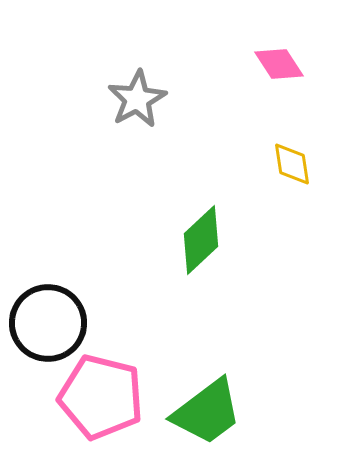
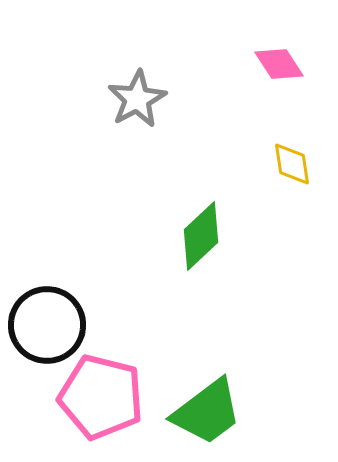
green diamond: moved 4 px up
black circle: moved 1 px left, 2 px down
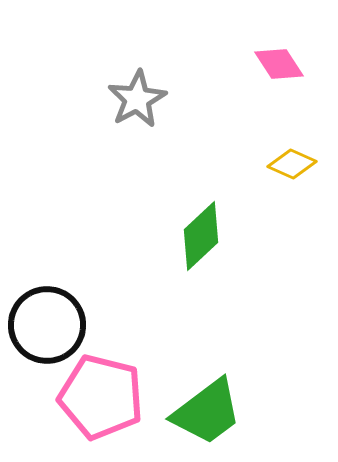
yellow diamond: rotated 57 degrees counterclockwise
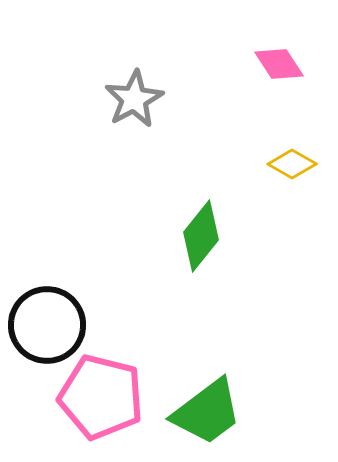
gray star: moved 3 px left
yellow diamond: rotated 6 degrees clockwise
green diamond: rotated 8 degrees counterclockwise
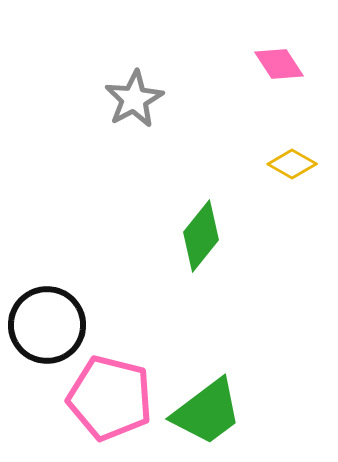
pink pentagon: moved 9 px right, 1 px down
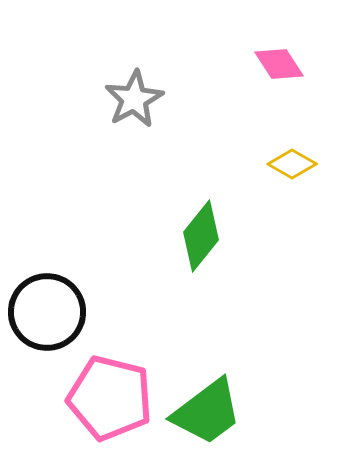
black circle: moved 13 px up
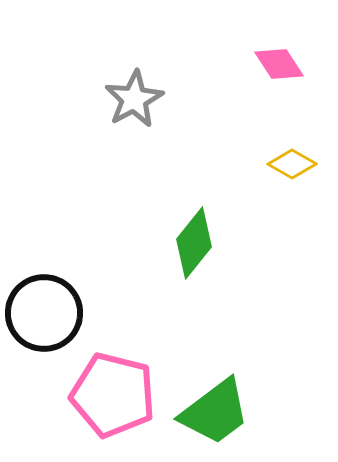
green diamond: moved 7 px left, 7 px down
black circle: moved 3 px left, 1 px down
pink pentagon: moved 3 px right, 3 px up
green trapezoid: moved 8 px right
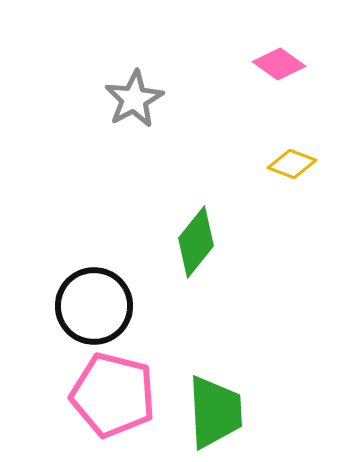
pink diamond: rotated 21 degrees counterclockwise
yellow diamond: rotated 9 degrees counterclockwise
green diamond: moved 2 px right, 1 px up
black circle: moved 50 px right, 7 px up
green trapezoid: rotated 56 degrees counterclockwise
